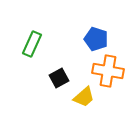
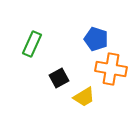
orange cross: moved 3 px right, 2 px up
yellow trapezoid: rotated 10 degrees clockwise
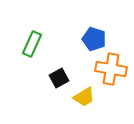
blue pentagon: moved 2 px left
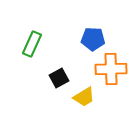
blue pentagon: moved 1 px left; rotated 15 degrees counterclockwise
orange cross: rotated 12 degrees counterclockwise
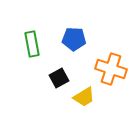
blue pentagon: moved 19 px left
green rectangle: rotated 35 degrees counterclockwise
orange cross: rotated 20 degrees clockwise
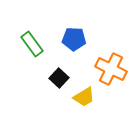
green rectangle: rotated 25 degrees counterclockwise
orange cross: rotated 8 degrees clockwise
black square: rotated 18 degrees counterclockwise
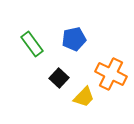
blue pentagon: rotated 15 degrees counterclockwise
orange cross: moved 5 px down
yellow trapezoid: rotated 15 degrees counterclockwise
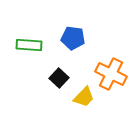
blue pentagon: moved 1 px left, 1 px up; rotated 20 degrees clockwise
green rectangle: moved 3 px left, 1 px down; rotated 50 degrees counterclockwise
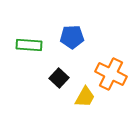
blue pentagon: moved 1 px left, 1 px up; rotated 10 degrees counterclockwise
yellow trapezoid: moved 1 px right; rotated 15 degrees counterclockwise
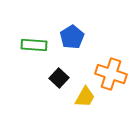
blue pentagon: rotated 30 degrees counterclockwise
green rectangle: moved 5 px right
orange cross: rotated 8 degrees counterclockwise
